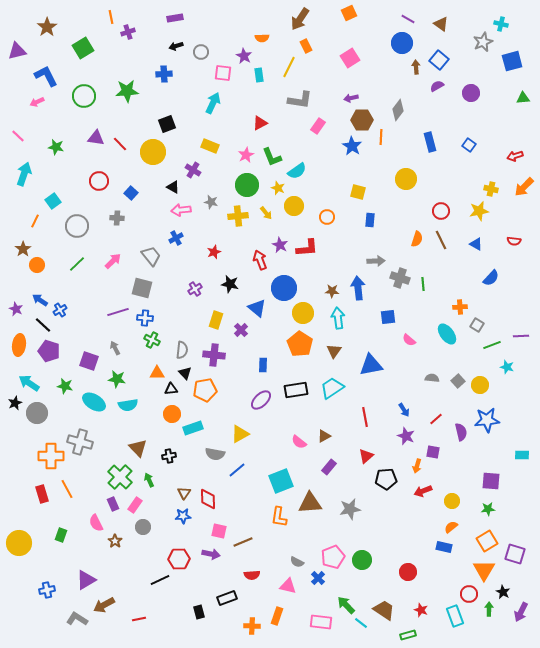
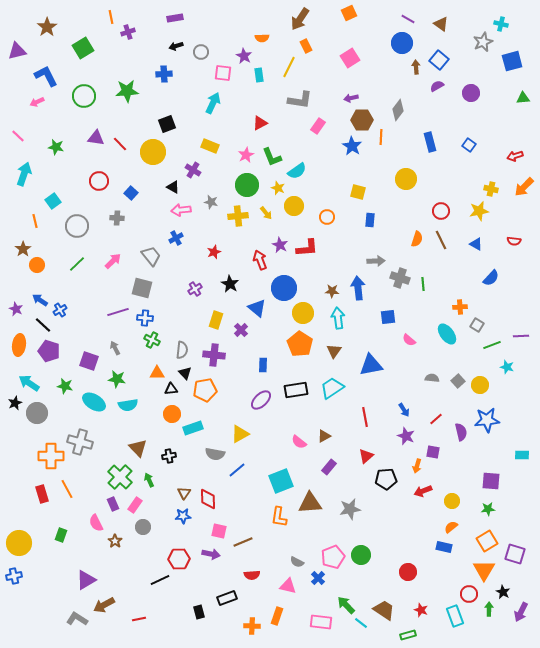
orange line at (35, 221): rotated 40 degrees counterclockwise
black star at (230, 284): rotated 18 degrees clockwise
green circle at (362, 560): moved 1 px left, 5 px up
blue cross at (47, 590): moved 33 px left, 14 px up
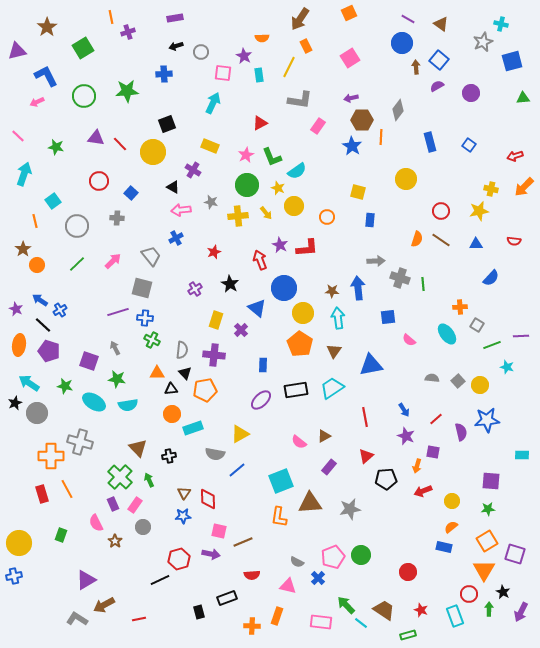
brown line at (441, 240): rotated 30 degrees counterclockwise
blue triangle at (476, 244): rotated 32 degrees counterclockwise
red hexagon at (179, 559): rotated 15 degrees counterclockwise
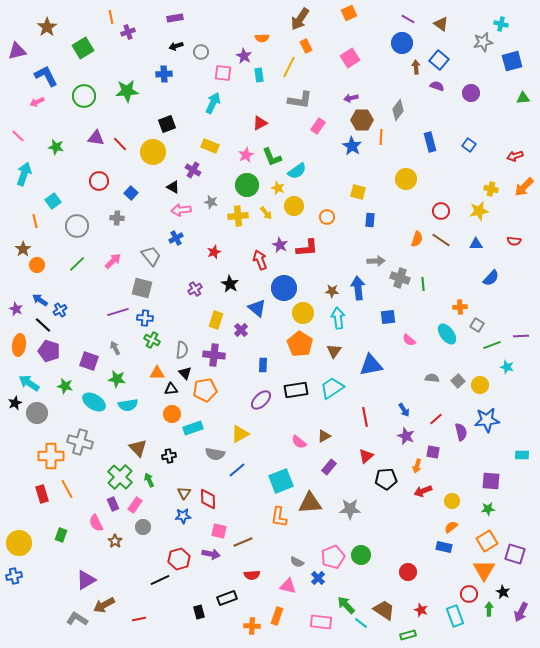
gray star at (483, 42): rotated 12 degrees clockwise
purple semicircle at (437, 86): rotated 48 degrees clockwise
gray star at (350, 509): rotated 10 degrees clockwise
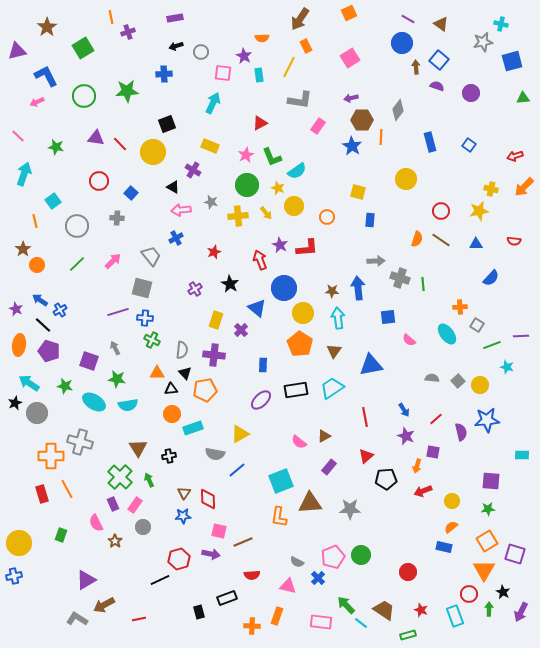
brown triangle at (138, 448): rotated 12 degrees clockwise
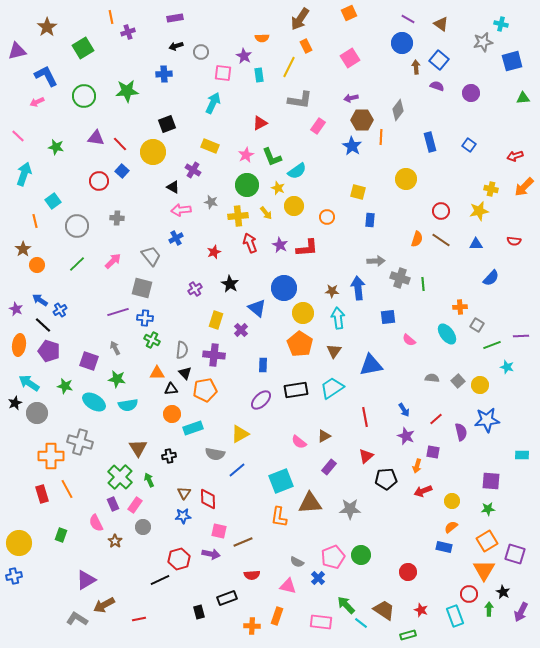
blue square at (131, 193): moved 9 px left, 22 px up
red arrow at (260, 260): moved 10 px left, 17 px up
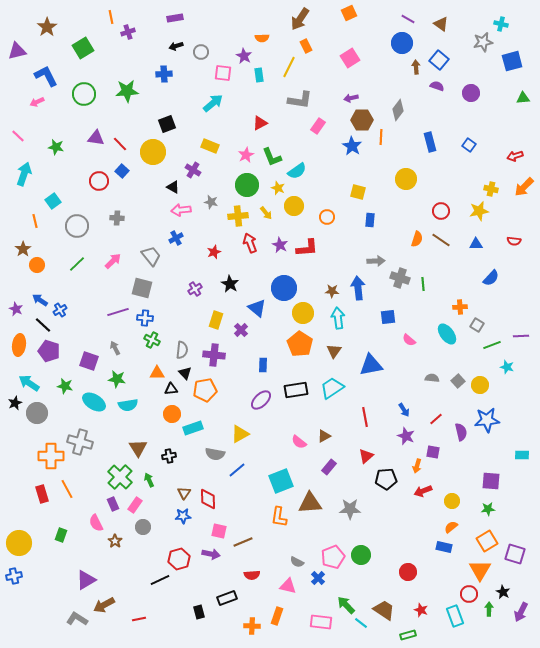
green circle at (84, 96): moved 2 px up
cyan arrow at (213, 103): rotated 25 degrees clockwise
orange triangle at (484, 570): moved 4 px left
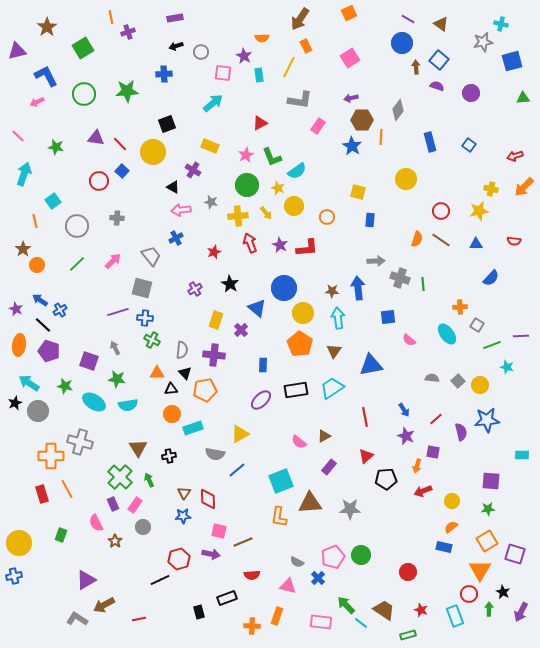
gray circle at (37, 413): moved 1 px right, 2 px up
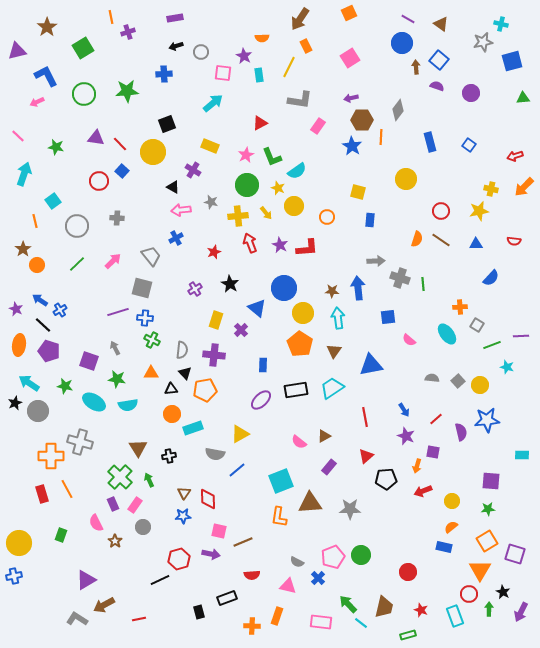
orange triangle at (157, 373): moved 6 px left
green arrow at (346, 605): moved 2 px right, 1 px up
brown trapezoid at (384, 610): moved 3 px up; rotated 70 degrees clockwise
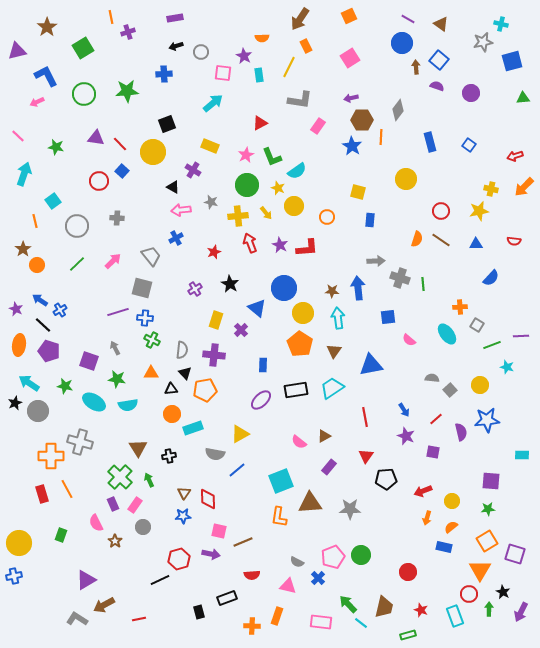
orange square at (349, 13): moved 3 px down
gray square at (458, 381): moved 8 px left, 9 px down
red triangle at (366, 456): rotated 14 degrees counterclockwise
orange arrow at (417, 466): moved 10 px right, 52 px down
